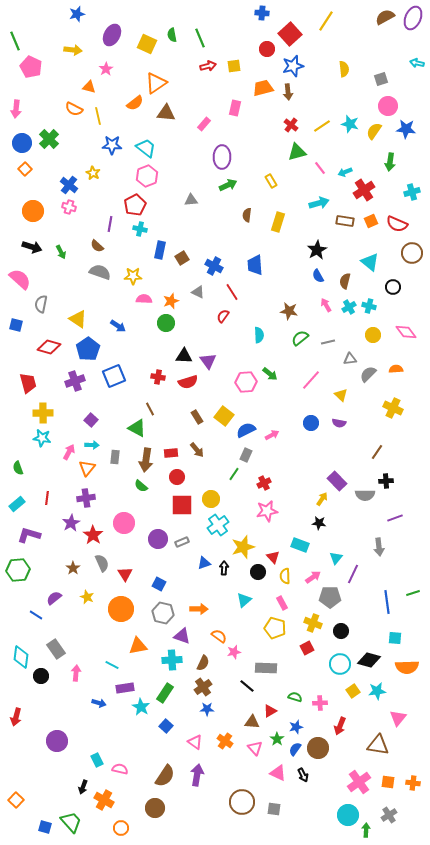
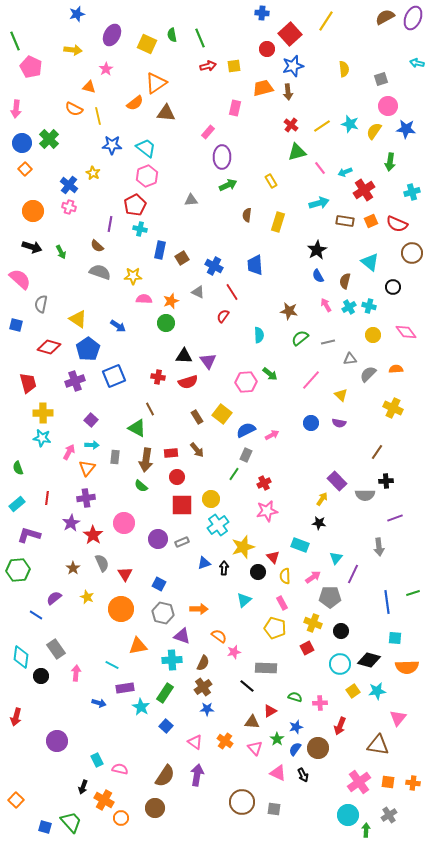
pink rectangle at (204, 124): moved 4 px right, 8 px down
yellow square at (224, 416): moved 2 px left, 2 px up
orange circle at (121, 828): moved 10 px up
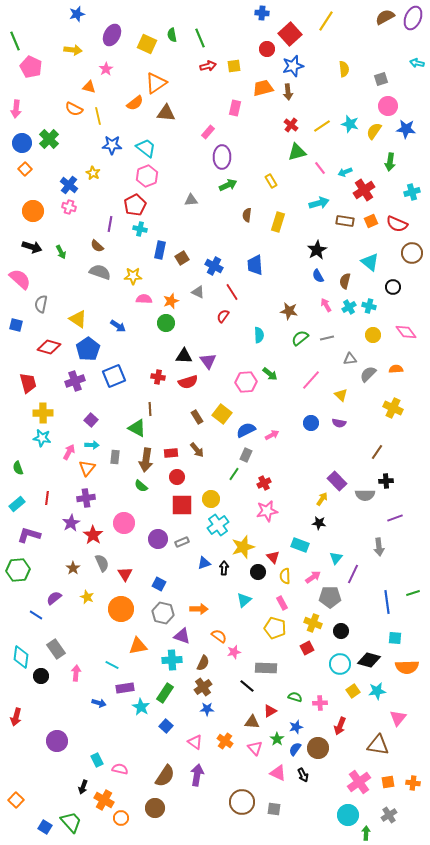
gray line at (328, 342): moved 1 px left, 4 px up
brown line at (150, 409): rotated 24 degrees clockwise
orange square at (388, 782): rotated 16 degrees counterclockwise
blue square at (45, 827): rotated 16 degrees clockwise
green arrow at (366, 830): moved 3 px down
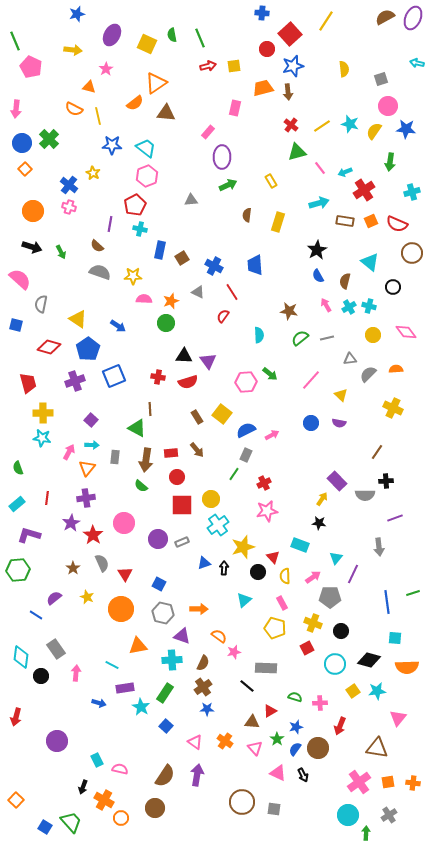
cyan circle at (340, 664): moved 5 px left
brown triangle at (378, 745): moved 1 px left, 3 px down
